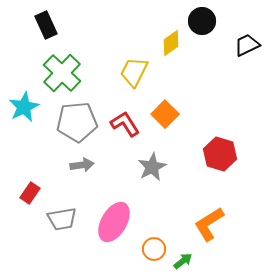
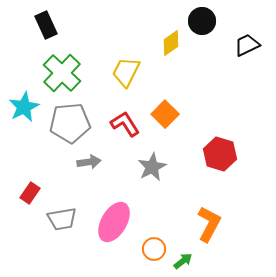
yellow trapezoid: moved 8 px left
gray pentagon: moved 7 px left, 1 px down
gray arrow: moved 7 px right, 3 px up
orange L-shape: rotated 150 degrees clockwise
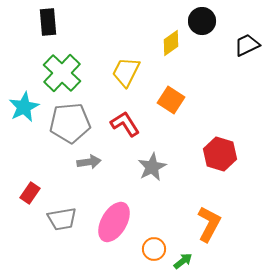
black rectangle: moved 2 px right, 3 px up; rotated 20 degrees clockwise
orange square: moved 6 px right, 14 px up; rotated 12 degrees counterclockwise
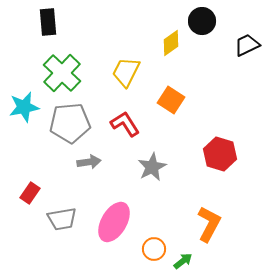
cyan star: rotated 16 degrees clockwise
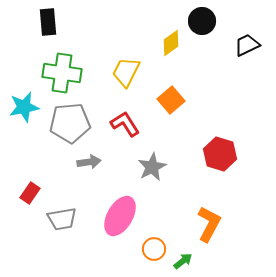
green cross: rotated 36 degrees counterclockwise
orange square: rotated 16 degrees clockwise
pink ellipse: moved 6 px right, 6 px up
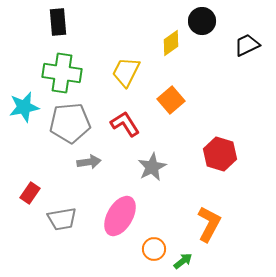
black rectangle: moved 10 px right
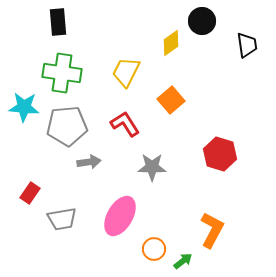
black trapezoid: rotated 108 degrees clockwise
cyan star: rotated 16 degrees clockwise
gray pentagon: moved 3 px left, 3 px down
gray star: rotated 28 degrees clockwise
orange L-shape: moved 3 px right, 6 px down
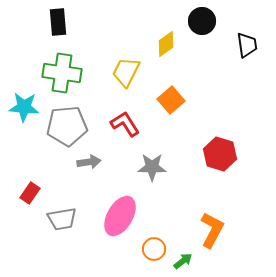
yellow diamond: moved 5 px left, 1 px down
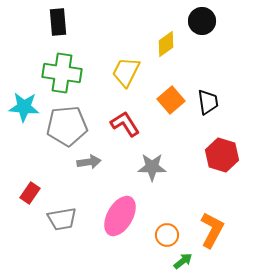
black trapezoid: moved 39 px left, 57 px down
red hexagon: moved 2 px right, 1 px down
orange circle: moved 13 px right, 14 px up
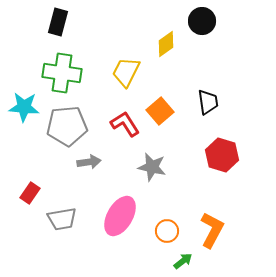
black rectangle: rotated 20 degrees clockwise
orange square: moved 11 px left, 11 px down
gray star: rotated 12 degrees clockwise
orange circle: moved 4 px up
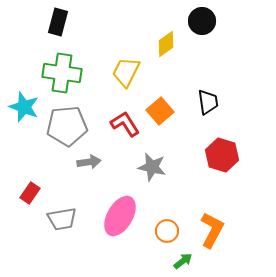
cyan star: rotated 16 degrees clockwise
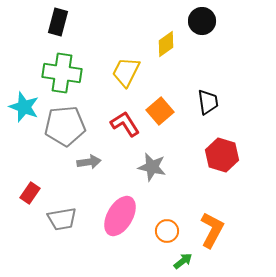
gray pentagon: moved 2 px left
